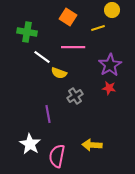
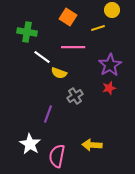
red star: rotated 24 degrees counterclockwise
purple line: rotated 30 degrees clockwise
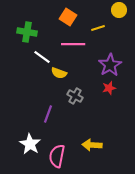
yellow circle: moved 7 px right
pink line: moved 3 px up
gray cross: rotated 28 degrees counterclockwise
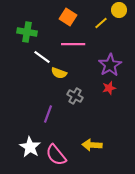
yellow line: moved 3 px right, 5 px up; rotated 24 degrees counterclockwise
white star: moved 3 px down
pink semicircle: moved 1 px left, 1 px up; rotated 50 degrees counterclockwise
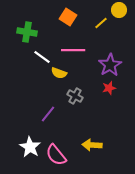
pink line: moved 6 px down
purple line: rotated 18 degrees clockwise
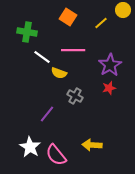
yellow circle: moved 4 px right
purple line: moved 1 px left
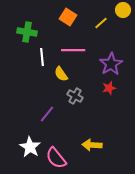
white line: rotated 48 degrees clockwise
purple star: moved 1 px right, 1 px up
yellow semicircle: moved 2 px right, 1 px down; rotated 35 degrees clockwise
pink semicircle: moved 3 px down
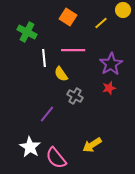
green cross: rotated 18 degrees clockwise
white line: moved 2 px right, 1 px down
yellow arrow: rotated 36 degrees counterclockwise
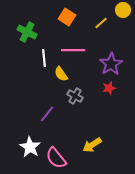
orange square: moved 1 px left
